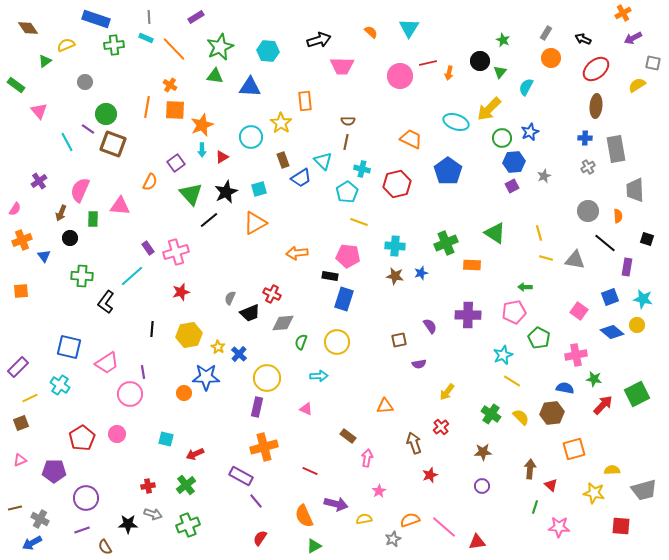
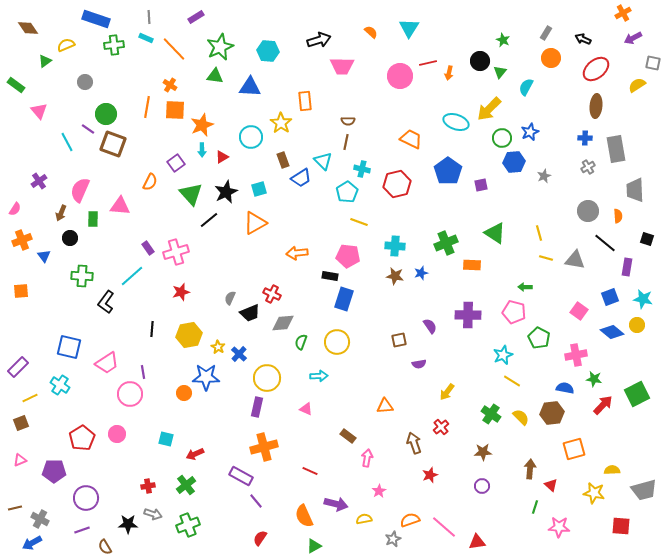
purple square at (512, 186): moved 31 px left, 1 px up; rotated 16 degrees clockwise
pink pentagon at (514, 312): rotated 25 degrees clockwise
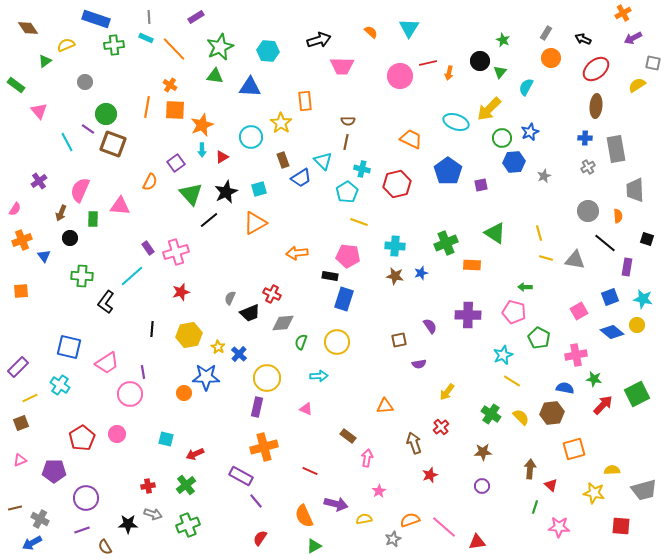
pink square at (579, 311): rotated 24 degrees clockwise
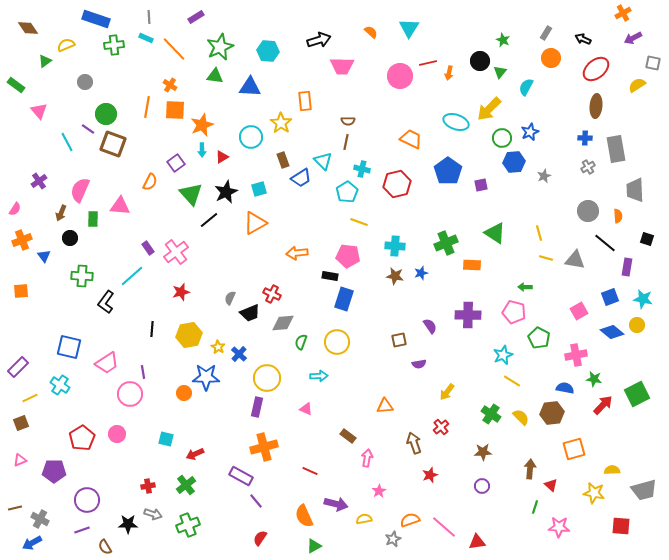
pink cross at (176, 252): rotated 20 degrees counterclockwise
purple circle at (86, 498): moved 1 px right, 2 px down
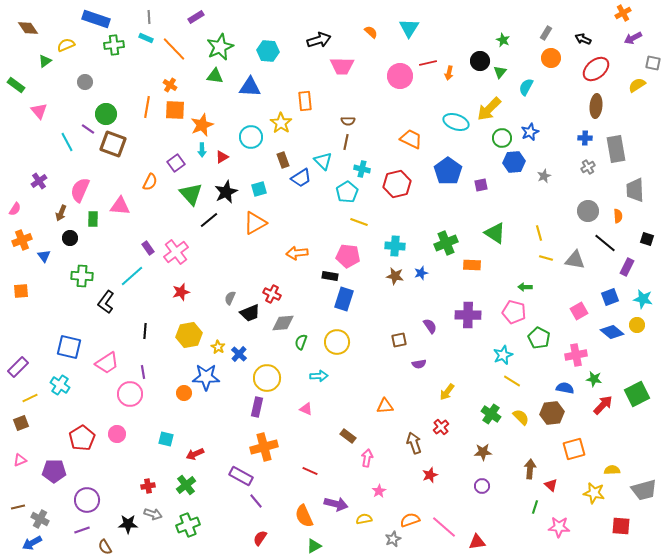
purple rectangle at (627, 267): rotated 18 degrees clockwise
black line at (152, 329): moved 7 px left, 2 px down
brown line at (15, 508): moved 3 px right, 1 px up
